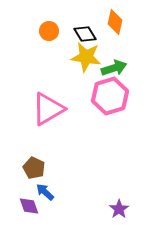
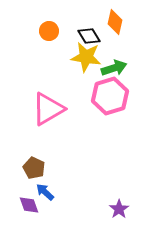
black diamond: moved 4 px right, 2 px down
purple diamond: moved 1 px up
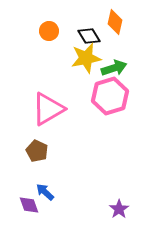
yellow star: moved 1 px down; rotated 20 degrees counterclockwise
brown pentagon: moved 3 px right, 17 px up
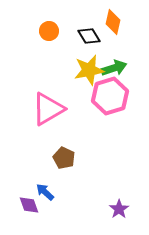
orange diamond: moved 2 px left
yellow star: moved 3 px right, 12 px down
brown pentagon: moved 27 px right, 7 px down
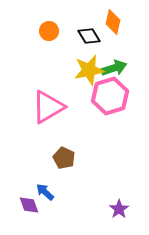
pink triangle: moved 2 px up
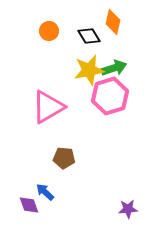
brown pentagon: rotated 20 degrees counterclockwise
purple star: moved 9 px right; rotated 30 degrees clockwise
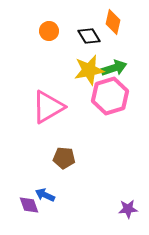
blue arrow: moved 3 px down; rotated 18 degrees counterclockwise
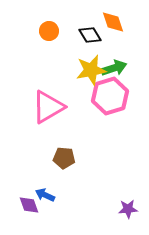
orange diamond: rotated 30 degrees counterclockwise
black diamond: moved 1 px right, 1 px up
yellow star: moved 2 px right
